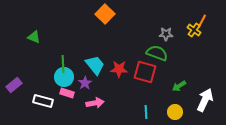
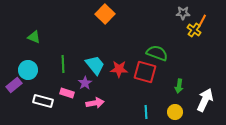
gray star: moved 17 px right, 21 px up
cyan circle: moved 36 px left, 7 px up
green arrow: rotated 48 degrees counterclockwise
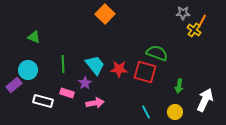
cyan line: rotated 24 degrees counterclockwise
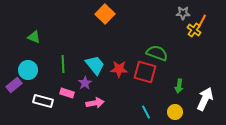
white arrow: moved 1 px up
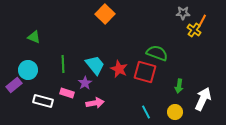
red star: rotated 24 degrees clockwise
white arrow: moved 2 px left
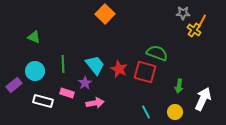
cyan circle: moved 7 px right, 1 px down
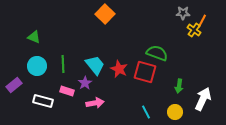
cyan circle: moved 2 px right, 5 px up
pink rectangle: moved 2 px up
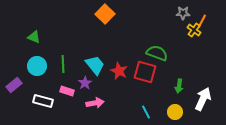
red star: moved 2 px down
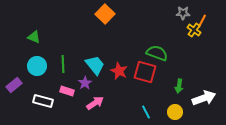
white arrow: moved 1 px right, 1 px up; rotated 45 degrees clockwise
pink arrow: rotated 24 degrees counterclockwise
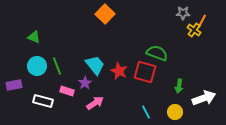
green line: moved 6 px left, 2 px down; rotated 18 degrees counterclockwise
purple rectangle: rotated 28 degrees clockwise
